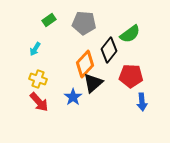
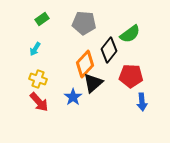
green rectangle: moved 7 px left, 1 px up
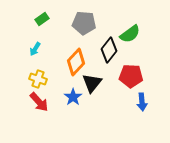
orange diamond: moved 9 px left, 2 px up
black triangle: moved 1 px left; rotated 10 degrees counterclockwise
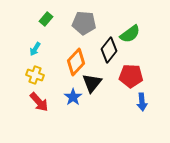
green rectangle: moved 4 px right; rotated 16 degrees counterclockwise
yellow cross: moved 3 px left, 4 px up
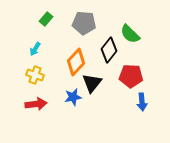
green semicircle: rotated 80 degrees clockwise
blue star: rotated 24 degrees clockwise
red arrow: moved 3 px left, 2 px down; rotated 55 degrees counterclockwise
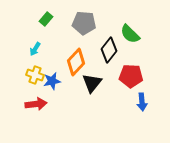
blue star: moved 21 px left, 16 px up
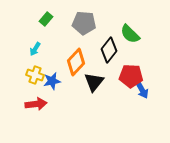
black triangle: moved 2 px right, 1 px up
blue arrow: moved 12 px up; rotated 24 degrees counterclockwise
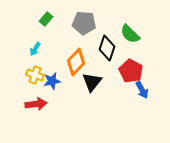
black diamond: moved 2 px left, 2 px up; rotated 20 degrees counterclockwise
red pentagon: moved 5 px up; rotated 25 degrees clockwise
black triangle: moved 2 px left
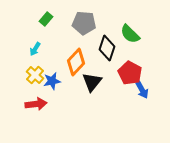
red pentagon: moved 1 px left, 2 px down
yellow cross: rotated 24 degrees clockwise
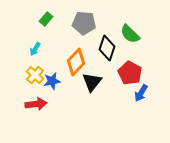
blue arrow: moved 1 px left, 3 px down; rotated 60 degrees clockwise
